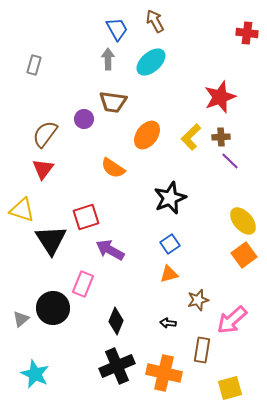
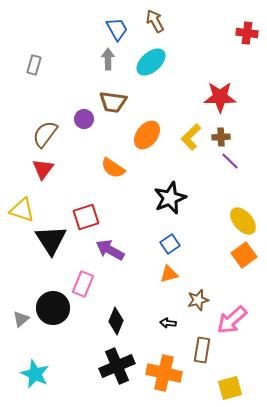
red star: rotated 20 degrees clockwise
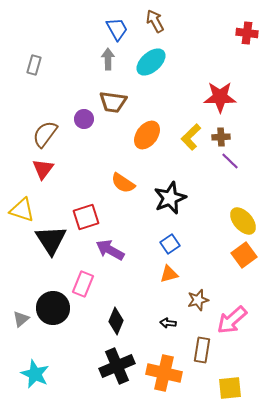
orange semicircle: moved 10 px right, 15 px down
yellow square: rotated 10 degrees clockwise
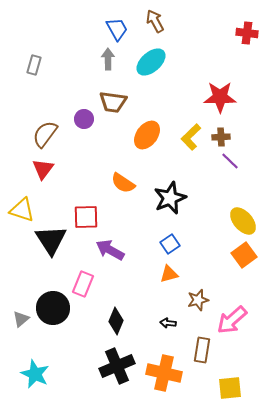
red square: rotated 16 degrees clockwise
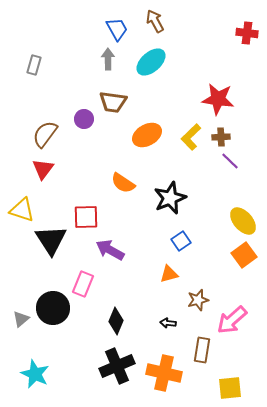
red star: moved 2 px left, 2 px down; rotated 8 degrees clockwise
orange ellipse: rotated 24 degrees clockwise
blue square: moved 11 px right, 3 px up
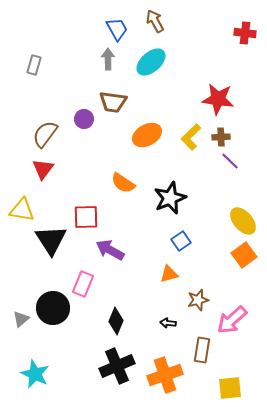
red cross: moved 2 px left
yellow triangle: rotated 8 degrees counterclockwise
orange cross: moved 1 px right, 2 px down; rotated 32 degrees counterclockwise
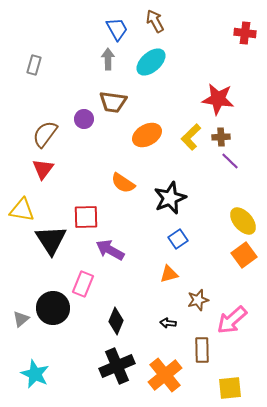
blue square: moved 3 px left, 2 px up
brown rectangle: rotated 10 degrees counterclockwise
orange cross: rotated 20 degrees counterclockwise
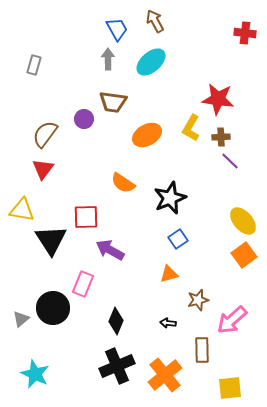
yellow L-shape: moved 9 px up; rotated 16 degrees counterclockwise
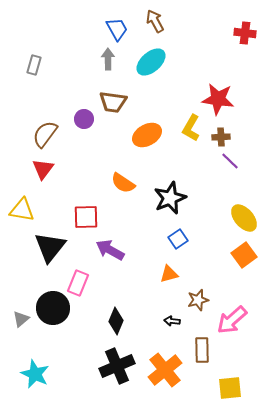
yellow ellipse: moved 1 px right, 3 px up
black triangle: moved 1 px left, 7 px down; rotated 12 degrees clockwise
pink rectangle: moved 5 px left, 1 px up
black arrow: moved 4 px right, 2 px up
orange cross: moved 5 px up
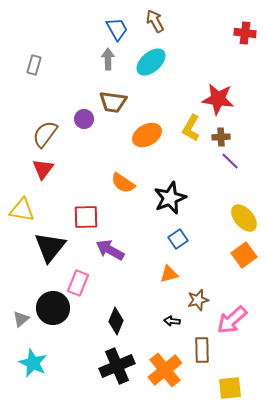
cyan star: moved 2 px left, 11 px up
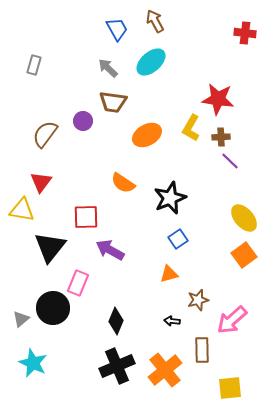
gray arrow: moved 9 px down; rotated 45 degrees counterclockwise
purple circle: moved 1 px left, 2 px down
red triangle: moved 2 px left, 13 px down
